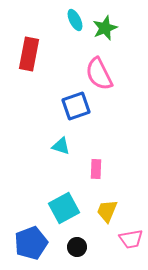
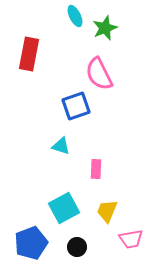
cyan ellipse: moved 4 px up
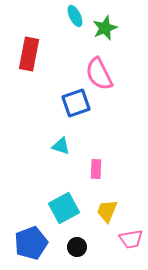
blue square: moved 3 px up
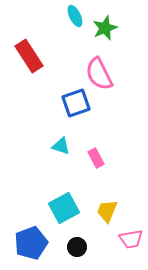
red rectangle: moved 2 px down; rotated 44 degrees counterclockwise
pink rectangle: moved 11 px up; rotated 30 degrees counterclockwise
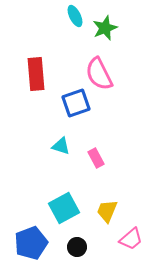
red rectangle: moved 7 px right, 18 px down; rotated 28 degrees clockwise
pink trapezoid: rotated 30 degrees counterclockwise
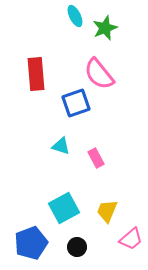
pink semicircle: rotated 12 degrees counterclockwise
